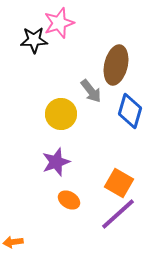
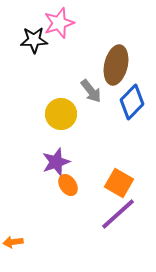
blue diamond: moved 2 px right, 9 px up; rotated 28 degrees clockwise
orange ellipse: moved 1 px left, 15 px up; rotated 25 degrees clockwise
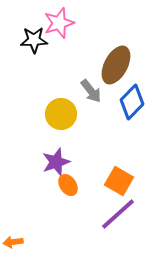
brown ellipse: rotated 15 degrees clockwise
orange square: moved 2 px up
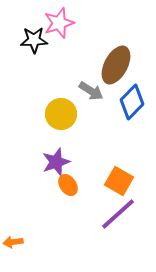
gray arrow: rotated 20 degrees counterclockwise
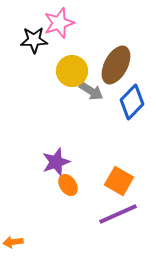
yellow circle: moved 11 px right, 43 px up
purple line: rotated 18 degrees clockwise
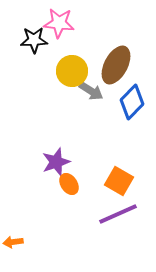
pink star: rotated 24 degrees clockwise
orange ellipse: moved 1 px right, 1 px up
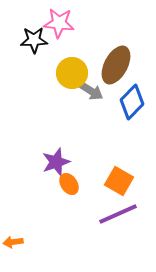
yellow circle: moved 2 px down
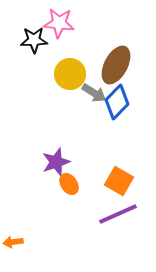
yellow circle: moved 2 px left, 1 px down
gray arrow: moved 3 px right, 2 px down
blue diamond: moved 15 px left
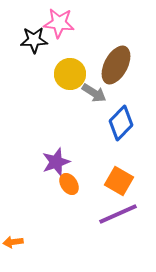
blue diamond: moved 4 px right, 21 px down
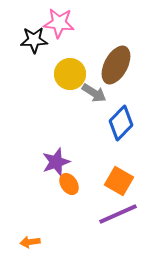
orange arrow: moved 17 px right
